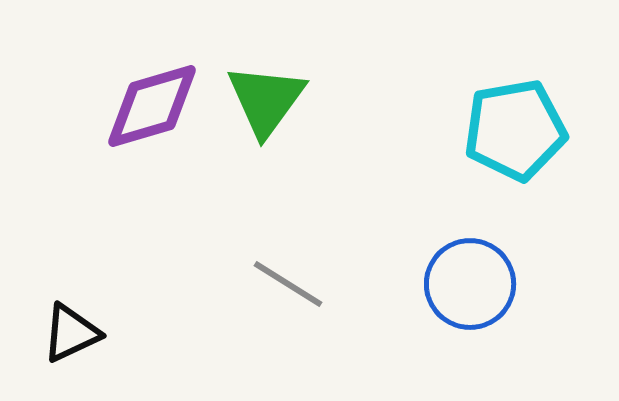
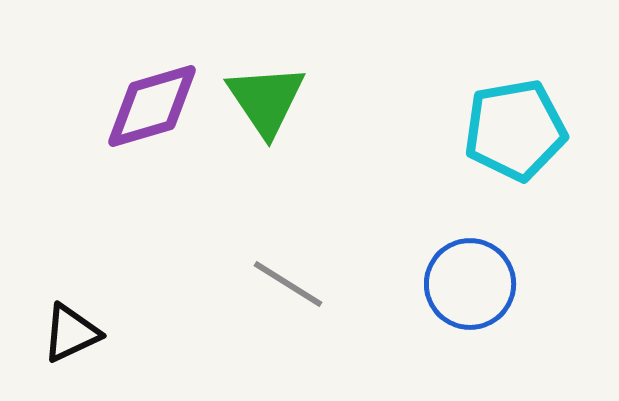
green triangle: rotated 10 degrees counterclockwise
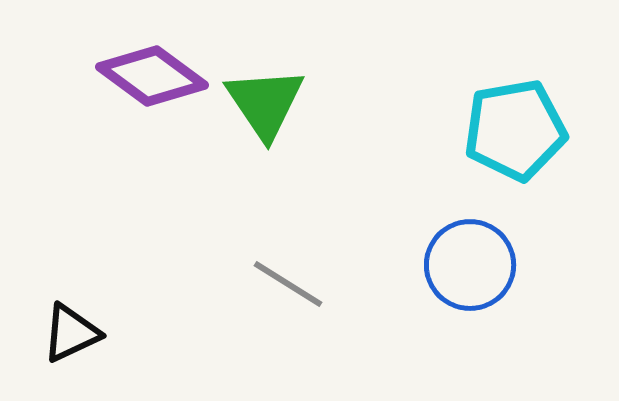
green triangle: moved 1 px left, 3 px down
purple diamond: moved 30 px up; rotated 53 degrees clockwise
blue circle: moved 19 px up
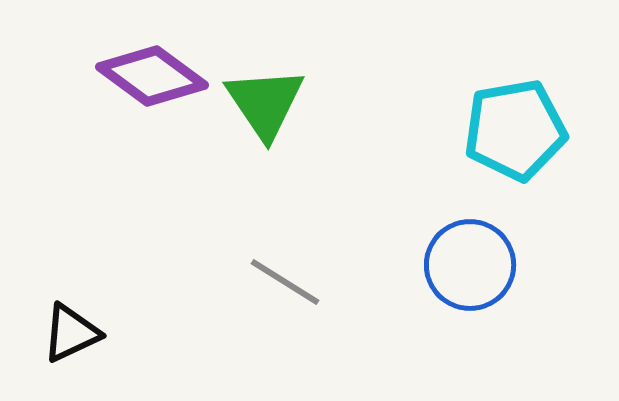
gray line: moved 3 px left, 2 px up
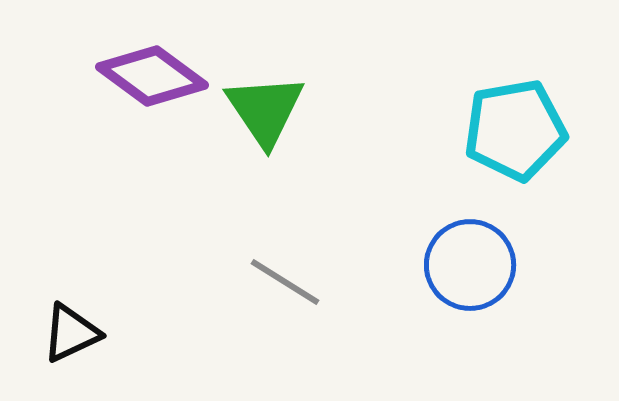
green triangle: moved 7 px down
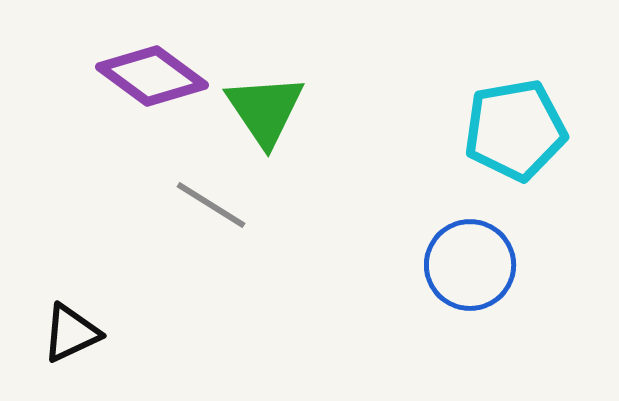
gray line: moved 74 px left, 77 px up
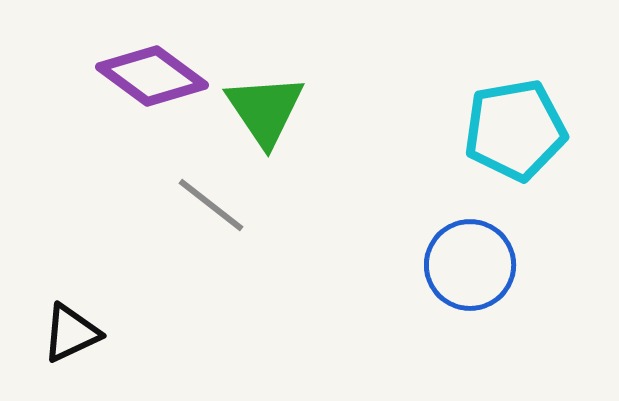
gray line: rotated 6 degrees clockwise
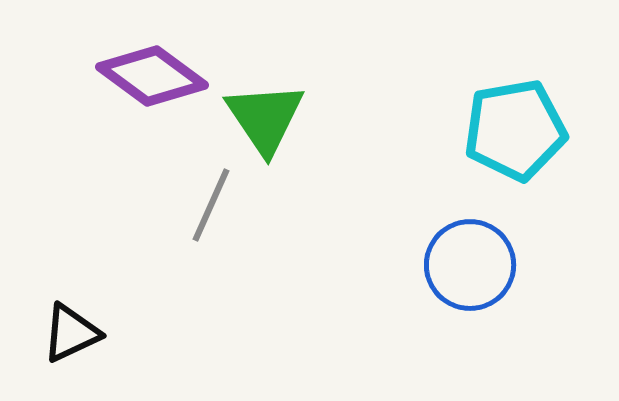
green triangle: moved 8 px down
gray line: rotated 76 degrees clockwise
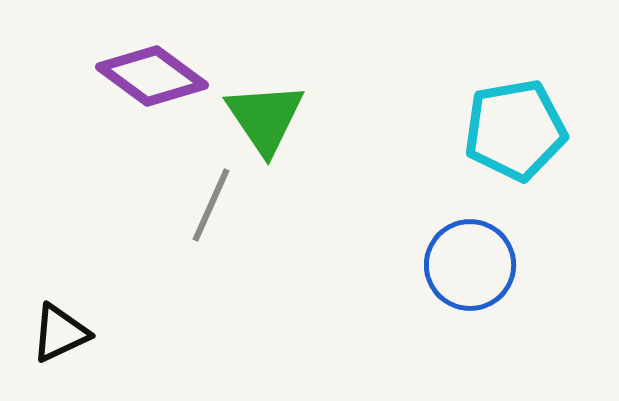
black triangle: moved 11 px left
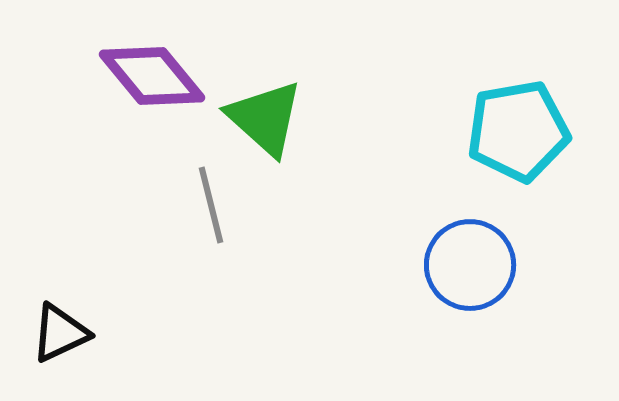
purple diamond: rotated 14 degrees clockwise
green triangle: rotated 14 degrees counterclockwise
cyan pentagon: moved 3 px right, 1 px down
gray line: rotated 38 degrees counterclockwise
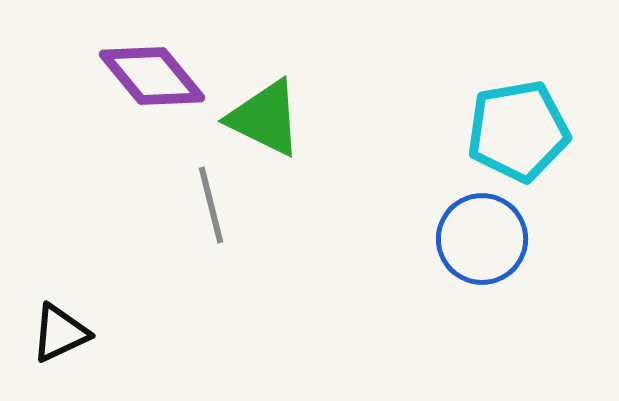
green triangle: rotated 16 degrees counterclockwise
blue circle: moved 12 px right, 26 px up
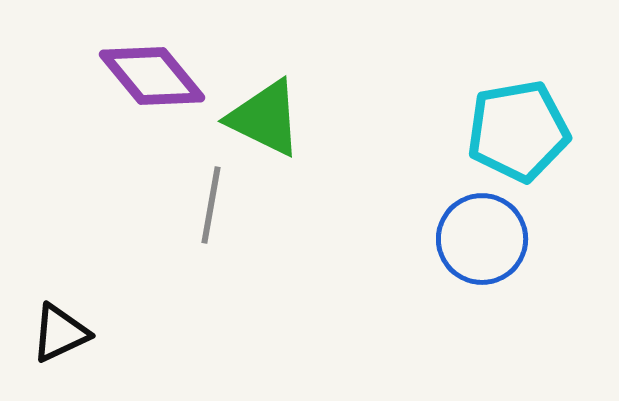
gray line: rotated 24 degrees clockwise
